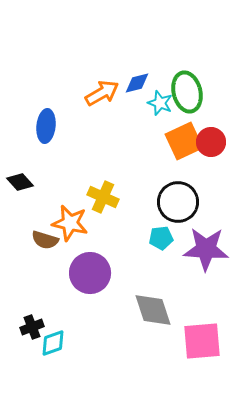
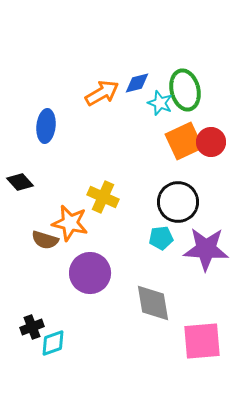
green ellipse: moved 2 px left, 2 px up
gray diamond: moved 7 px up; rotated 9 degrees clockwise
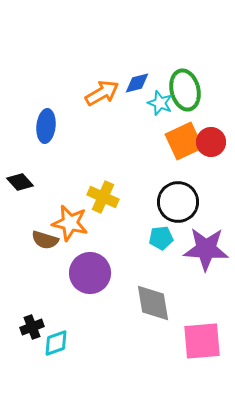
cyan diamond: moved 3 px right
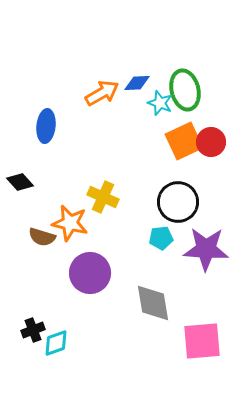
blue diamond: rotated 12 degrees clockwise
brown semicircle: moved 3 px left, 3 px up
black cross: moved 1 px right, 3 px down
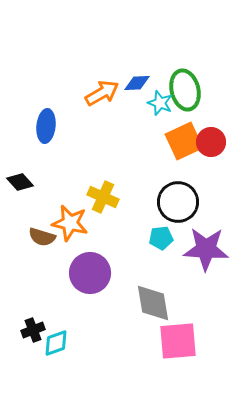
pink square: moved 24 px left
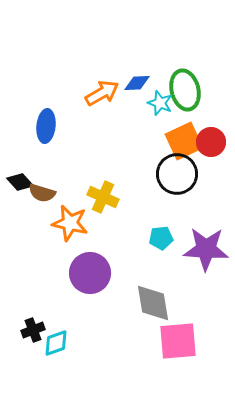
black circle: moved 1 px left, 28 px up
brown semicircle: moved 44 px up
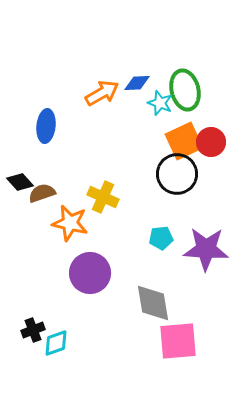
brown semicircle: rotated 144 degrees clockwise
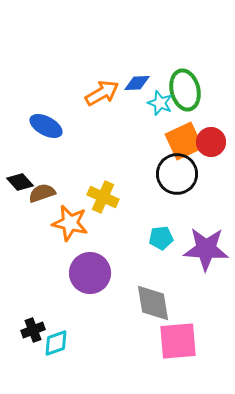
blue ellipse: rotated 68 degrees counterclockwise
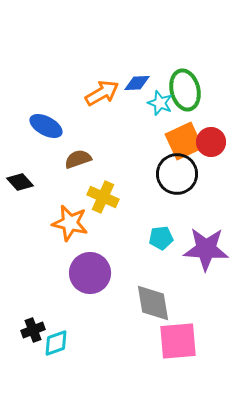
brown semicircle: moved 36 px right, 34 px up
